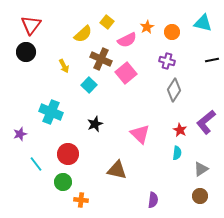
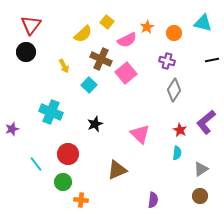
orange circle: moved 2 px right, 1 px down
purple star: moved 8 px left, 5 px up
brown triangle: rotated 35 degrees counterclockwise
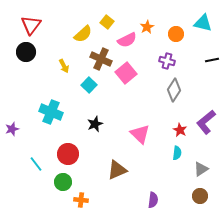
orange circle: moved 2 px right, 1 px down
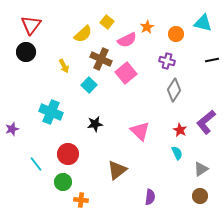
black star: rotated 14 degrees clockwise
pink triangle: moved 3 px up
cyan semicircle: rotated 32 degrees counterclockwise
brown triangle: rotated 15 degrees counterclockwise
purple semicircle: moved 3 px left, 3 px up
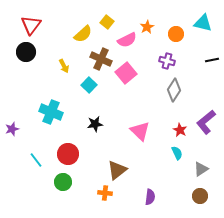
cyan line: moved 4 px up
orange cross: moved 24 px right, 7 px up
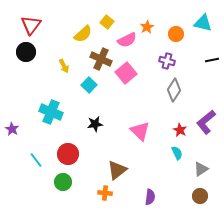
purple star: rotated 24 degrees counterclockwise
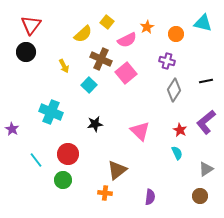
black line: moved 6 px left, 21 px down
gray triangle: moved 5 px right
green circle: moved 2 px up
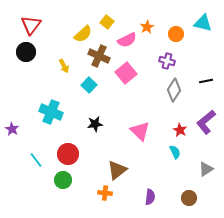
brown cross: moved 2 px left, 3 px up
cyan semicircle: moved 2 px left, 1 px up
brown circle: moved 11 px left, 2 px down
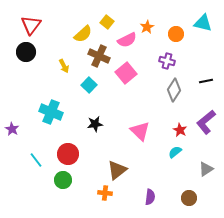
cyan semicircle: rotated 104 degrees counterclockwise
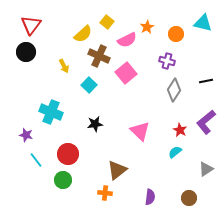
purple star: moved 14 px right, 6 px down; rotated 16 degrees counterclockwise
